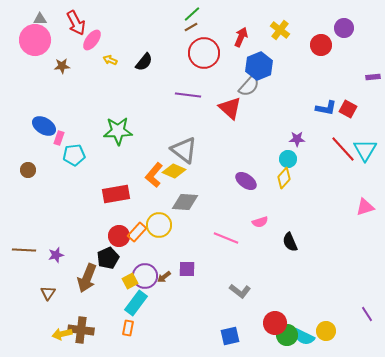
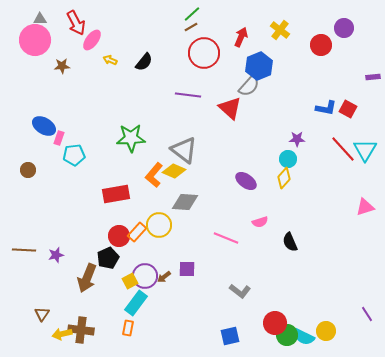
green star at (118, 131): moved 13 px right, 7 px down
brown triangle at (48, 293): moved 6 px left, 21 px down
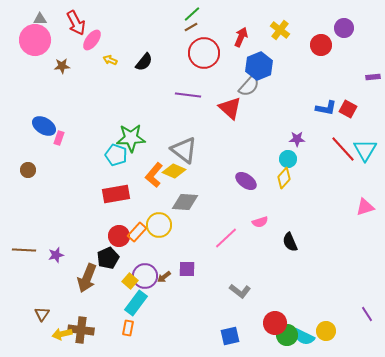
cyan pentagon at (74, 155): moved 42 px right; rotated 25 degrees clockwise
pink line at (226, 238): rotated 65 degrees counterclockwise
yellow square at (130, 281): rotated 21 degrees counterclockwise
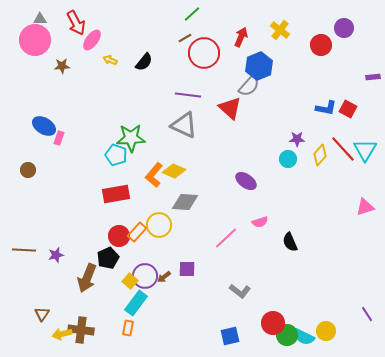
brown line at (191, 27): moved 6 px left, 11 px down
gray triangle at (184, 150): moved 25 px up; rotated 12 degrees counterclockwise
yellow diamond at (284, 178): moved 36 px right, 23 px up
red circle at (275, 323): moved 2 px left
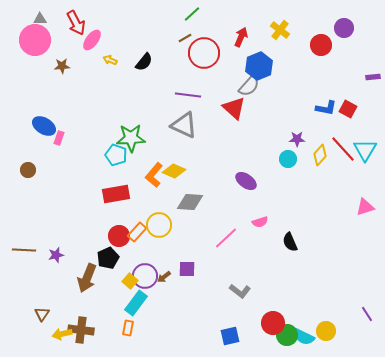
red triangle at (230, 108): moved 4 px right
gray diamond at (185, 202): moved 5 px right
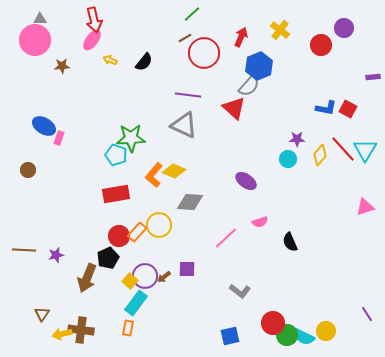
red arrow at (76, 23): moved 18 px right, 3 px up; rotated 15 degrees clockwise
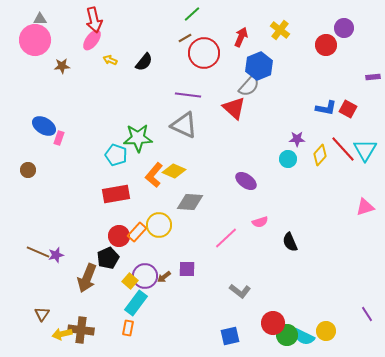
red circle at (321, 45): moved 5 px right
green star at (131, 138): moved 7 px right
brown line at (24, 250): moved 14 px right, 2 px down; rotated 20 degrees clockwise
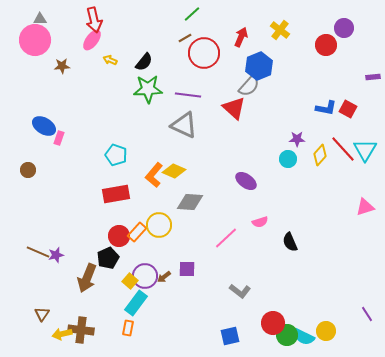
green star at (138, 138): moved 10 px right, 49 px up
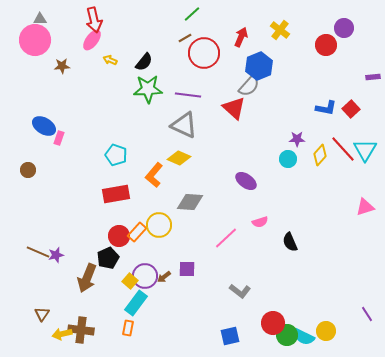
red square at (348, 109): moved 3 px right; rotated 18 degrees clockwise
yellow diamond at (174, 171): moved 5 px right, 13 px up
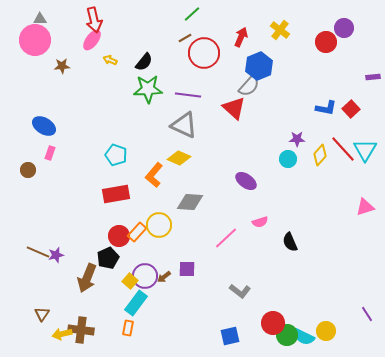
red circle at (326, 45): moved 3 px up
pink rectangle at (59, 138): moved 9 px left, 15 px down
